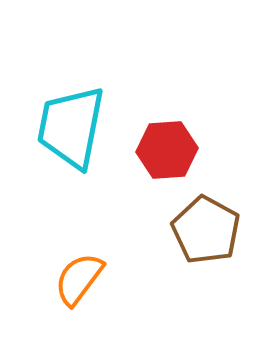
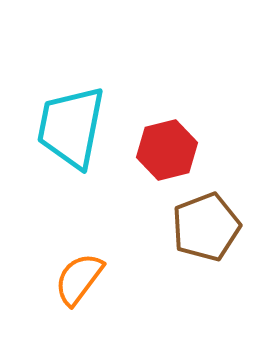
red hexagon: rotated 10 degrees counterclockwise
brown pentagon: moved 3 px up; rotated 22 degrees clockwise
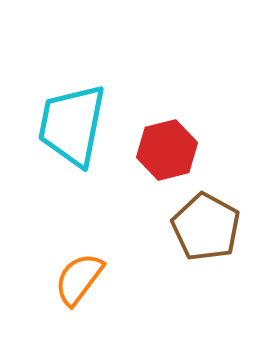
cyan trapezoid: moved 1 px right, 2 px up
brown pentagon: rotated 22 degrees counterclockwise
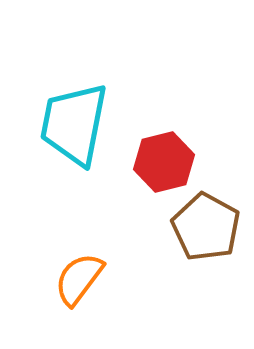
cyan trapezoid: moved 2 px right, 1 px up
red hexagon: moved 3 px left, 12 px down
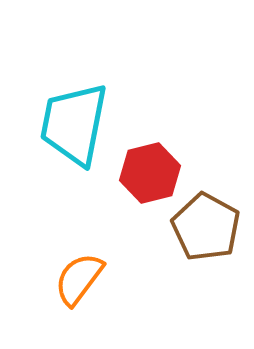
red hexagon: moved 14 px left, 11 px down
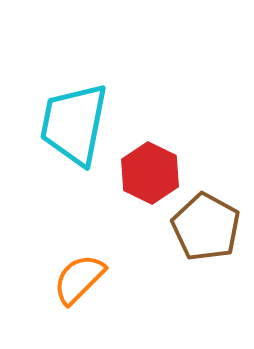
red hexagon: rotated 20 degrees counterclockwise
orange semicircle: rotated 8 degrees clockwise
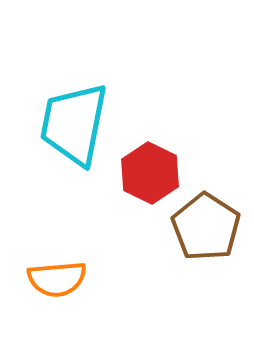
brown pentagon: rotated 4 degrees clockwise
orange semicircle: moved 22 px left; rotated 140 degrees counterclockwise
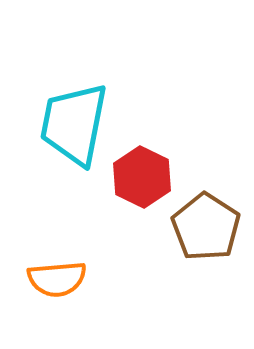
red hexagon: moved 8 px left, 4 px down
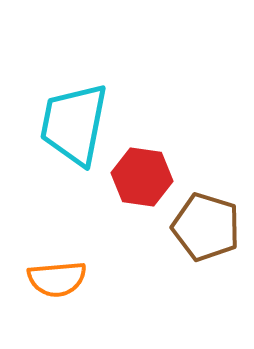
red hexagon: rotated 18 degrees counterclockwise
brown pentagon: rotated 16 degrees counterclockwise
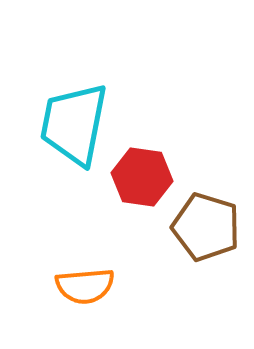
orange semicircle: moved 28 px right, 7 px down
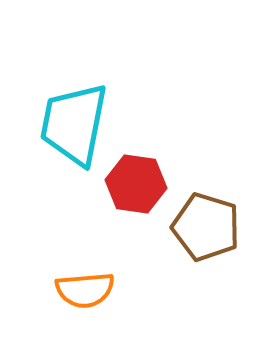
red hexagon: moved 6 px left, 7 px down
orange semicircle: moved 4 px down
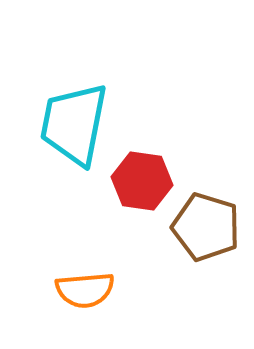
red hexagon: moved 6 px right, 3 px up
